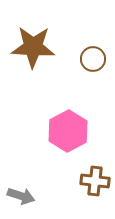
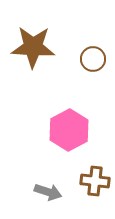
pink hexagon: moved 1 px right, 1 px up
gray arrow: moved 27 px right, 4 px up
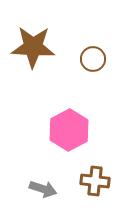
gray arrow: moved 5 px left, 3 px up
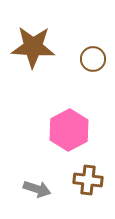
brown cross: moved 7 px left, 1 px up
gray arrow: moved 6 px left
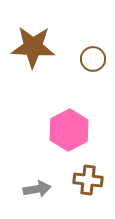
gray arrow: rotated 28 degrees counterclockwise
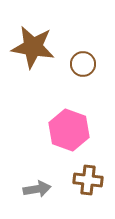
brown star: rotated 6 degrees clockwise
brown circle: moved 10 px left, 5 px down
pink hexagon: rotated 12 degrees counterclockwise
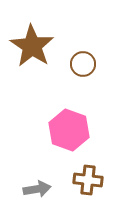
brown star: moved 1 px left, 1 px up; rotated 24 degrees clockwise
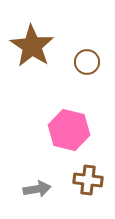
brown circle: moved 4 px right, 2 px up
pink hexagon: rotated 6 degrees counterclockwise
